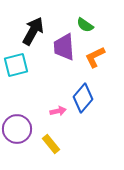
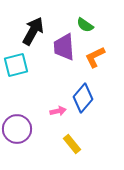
yellow rectangle: moved 21 px right
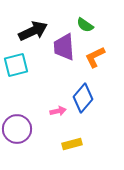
black arrow: rotated 36 degrees clockwise
yellow rectangle: rotated 66 degrees counterclockwise
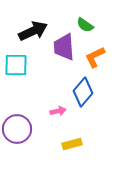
cyan square: rotated 15 degrees clockwise
blue diamond: moved 6 px up
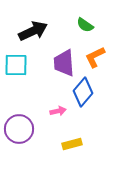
purple trapezoid: moved 16 px down
purple circle: moved 2 px right
